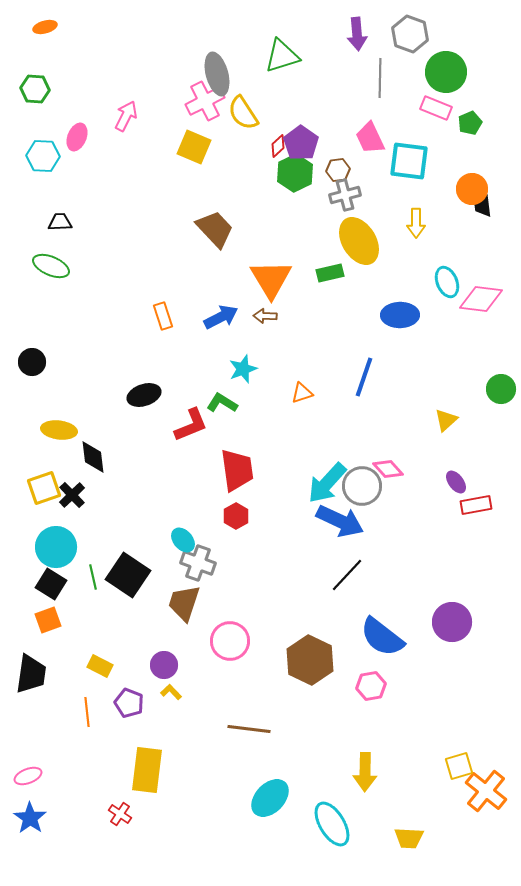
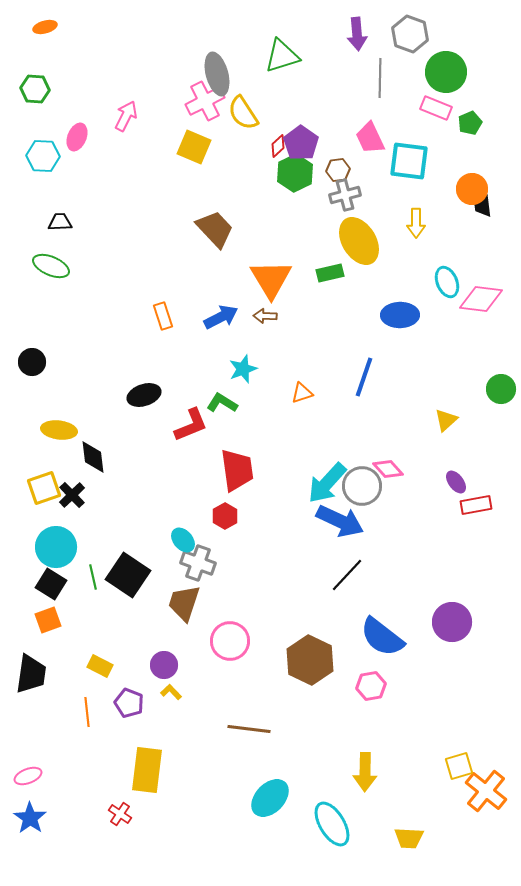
red hexagon at (236, 516): moved 11 px left
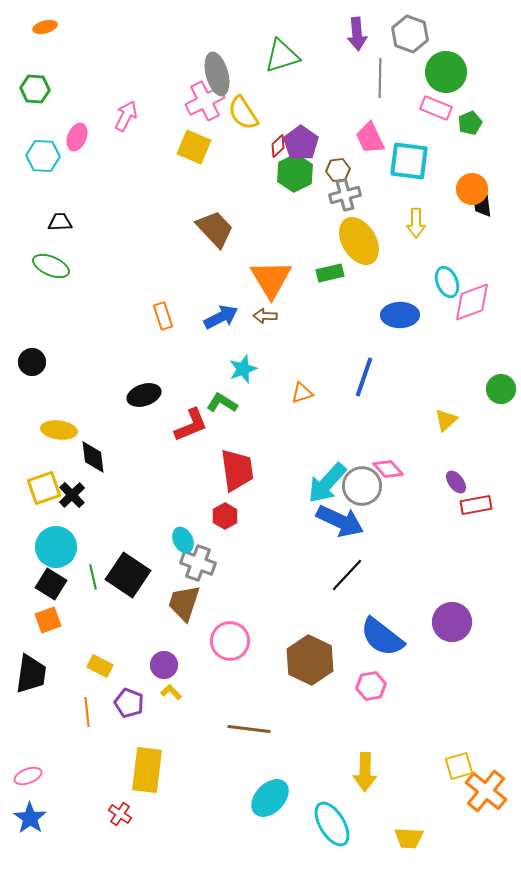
pink diamond at (481, 299): moved 9 px left, 3 px down; rotated 27 degrees counterclockwise
cyan ellipse at (183, 540): rotated 15 degrees clockwise
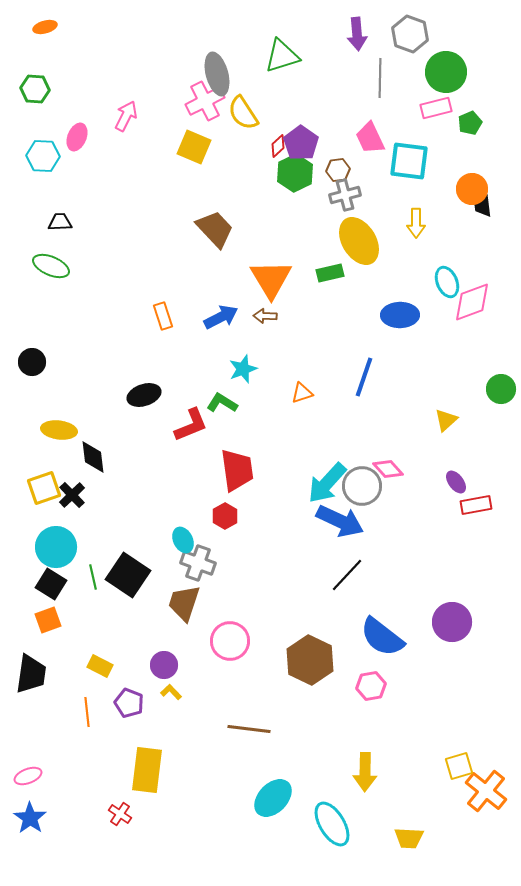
pink rectangle at (436, 108): rotated 36 degrees counterclockwise
cyan ellipse at (270, 798): moved 3 px right
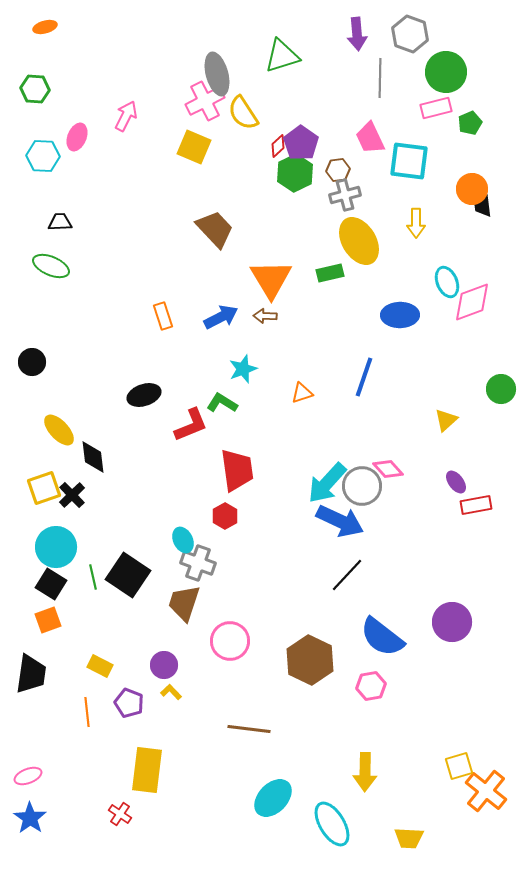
yellow ellipse at (59, 430): rotated 40 degrees clockwise
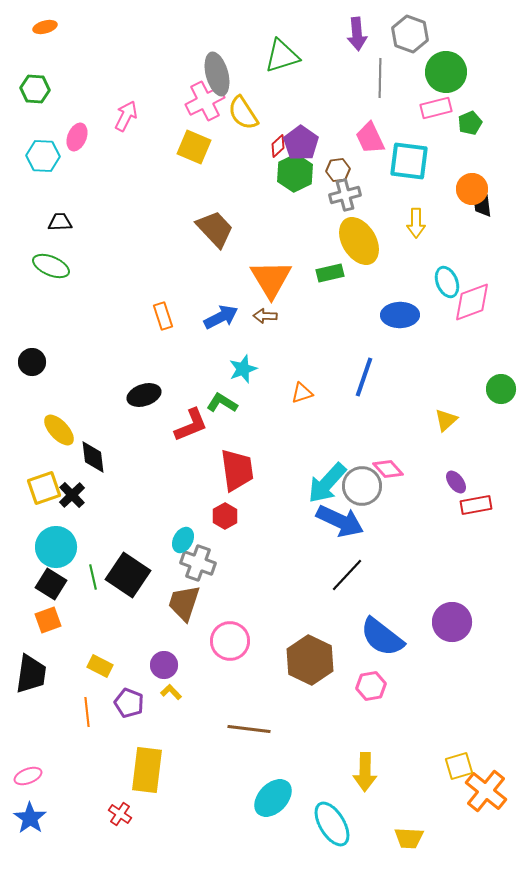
cyan ellipse at (183, 540): rotated 55 degrees clockwise
